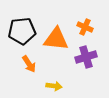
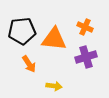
orange triangle: moved 2 px left
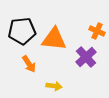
orange cross: moved 12 px right, 4 px down
purple cross: rotated 25 degrees counterclockwise
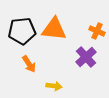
orange triangle: moved 10 px up
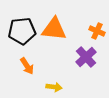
orange arrow: moved 2 px left, 2 px down
yellow arrow: moved 1 px down
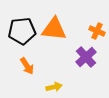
yellow arrow: rotated 21 degrees counterclockwise
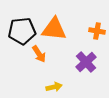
orange cross: rotated 14 degrees counterclockwise
purple cross: moved 5 px down
orange arrow: moved 12 px right, 12 px up
